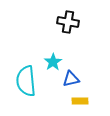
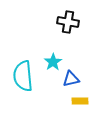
cyan semicircle: moved 3 px left, 5 px up
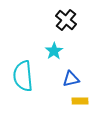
black cross: moved 2 px left, 2 px up; rotated 30 degrees clockwise
cyan star: moved 1 px right, 11 px up
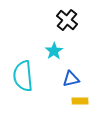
black cross: moved 1 px right
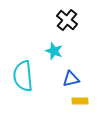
cyan star: rotated 18 degrees counterclockwise
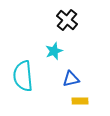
cyan star: rotated 30 degrees clockwise
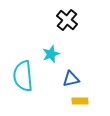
cyan star: moved 3 px left, 3 px down
